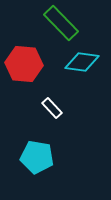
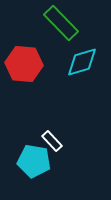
cyan diamond: rotated 24 degrees counterclockwise
white rectangle: moved 33 px down
cyan pentagon: moved 3 px left, 4 px down
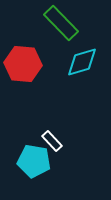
red hexagon: moved 1 px left
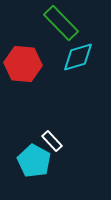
cyan diamond: moved 4 px left, 5 px up
cyan pentagon: rotated 20 degrees clockwise
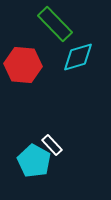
green rectangle: moved 6 px left, 1 px down
red hexagon: moved 1 px down
white rectangle: moved 4 px down
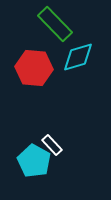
red hexagon: moved 11 px right, 3 px down
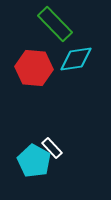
cyan diamond: moved 2 px left, 2 px down; rotated 8 degrees clockwise
white rectangle: moved 3 px down
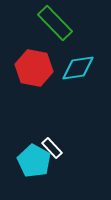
green rectangle: moved 1 px up
cyan diamond: moved 2 px right, 9 px down
red hexagon: rotated 6 degrees clockwise
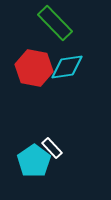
cyan diamond: moved 11 px left, 1 px up
cyan pentagon: rotated 8 degrees clockwise
